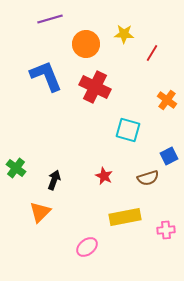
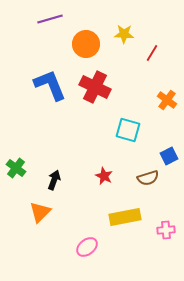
blue L-shape: moved 4 px right, 9 px down
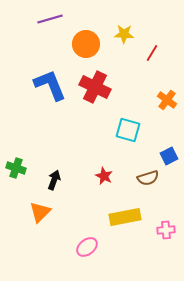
green cross: rotated 18 degrees counterclockwise
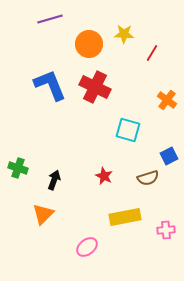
orange circle: moved 3 px right
green cross: moved 2 px right
orange triangle: moved 3 px right, 2 px down
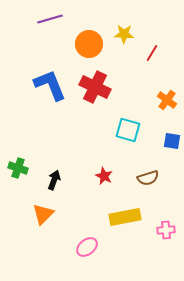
blue square: moved 3 px right, 15 px up; rotated 36 degrees clockwise
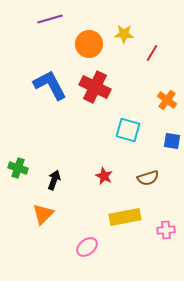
blue L-shape: rotated 6 degrees counterclockwise
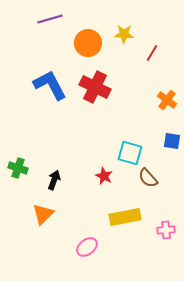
orange circle: moved 1 px left, 1 px up
cyan square: moved 2 px right, 23 px down
brown semicircle: rotated 65 degrees clockwise
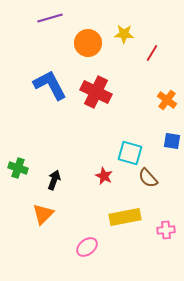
purple line: moved 1 px up
red cross: moved 1 px right, 5 px down
